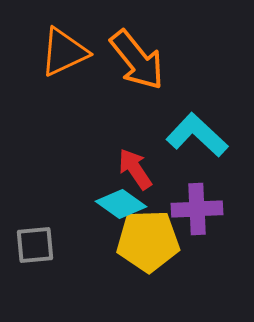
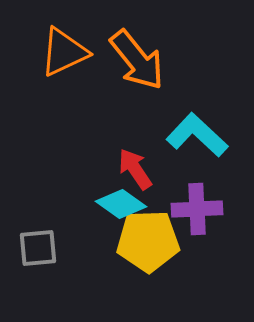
gray square: moved 3 px right, 3 px down
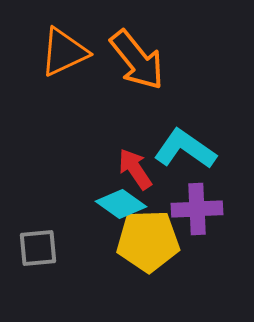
cyan L-shape: moved 12 px left, 14 px down; rotated 8 degrees counterclockwise
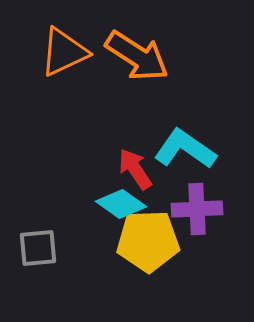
orange arrow: moved 4 px up; rotated 18 degrees counterclockwise
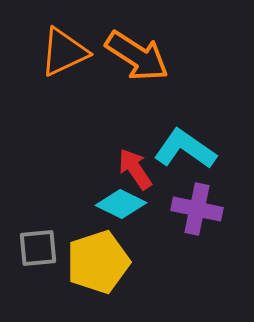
cyan diamond: rotated 9 degrees counterclockwise
purple cross: rotated 15 degrees clockwise
yellow pentagon: moved 50 px left, 21 px down; rotated 16 degrees counterclockwise
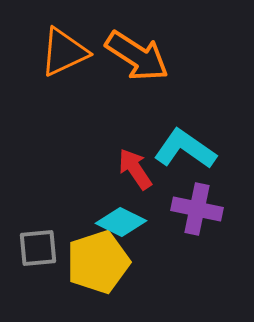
cyan diamond: moved 18 px down
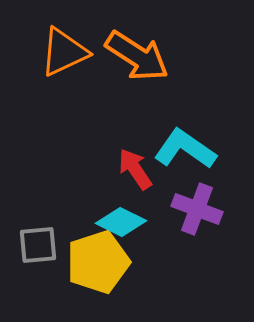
purple cross: rotated 9 degrees clockwise
gray square: moved 3 px up
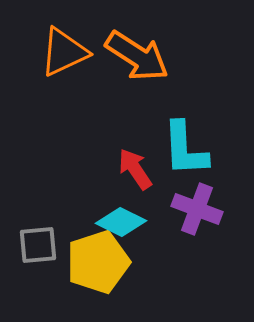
cyan L-shape: rotated 128 degrees counterclockwise
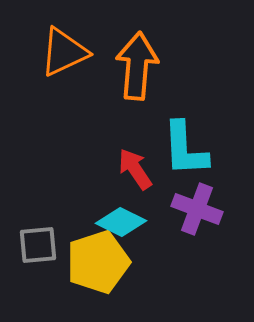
orange arrow: moved 10 px down; rotated 118 degrees counterclockwise
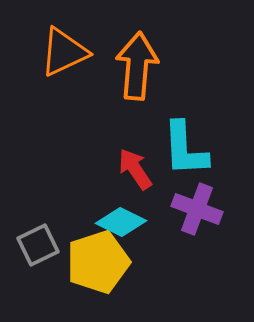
gray square: rotated 21 degrees counterclockwise
